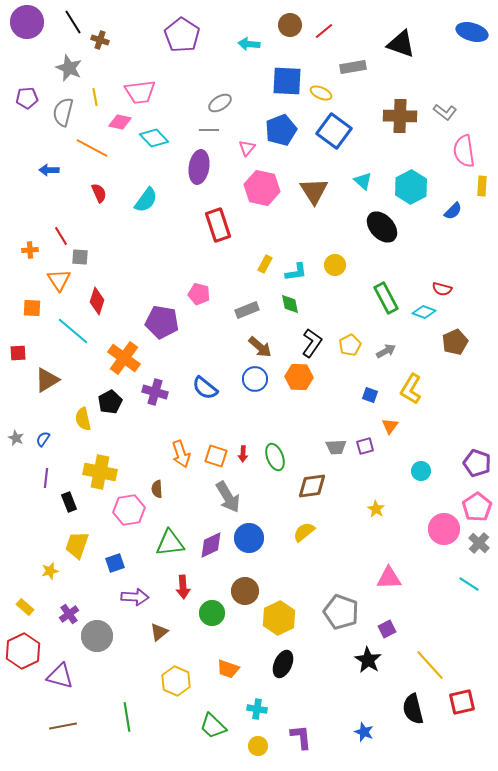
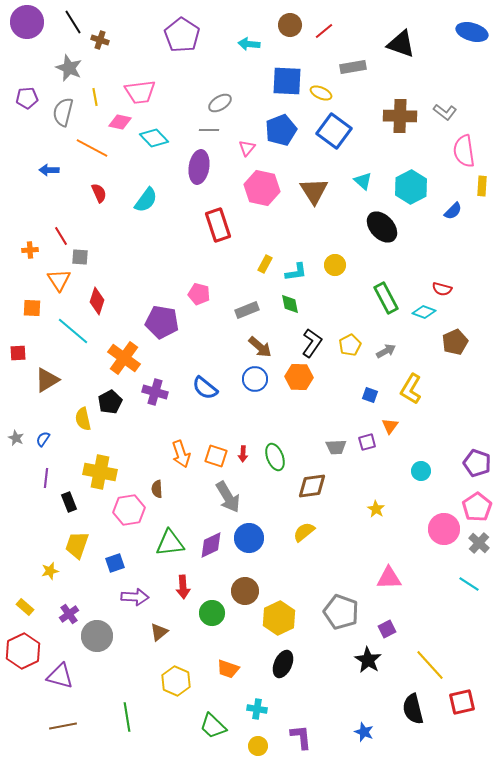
purple square at (365, 446): moved 2 px right, 4 px up
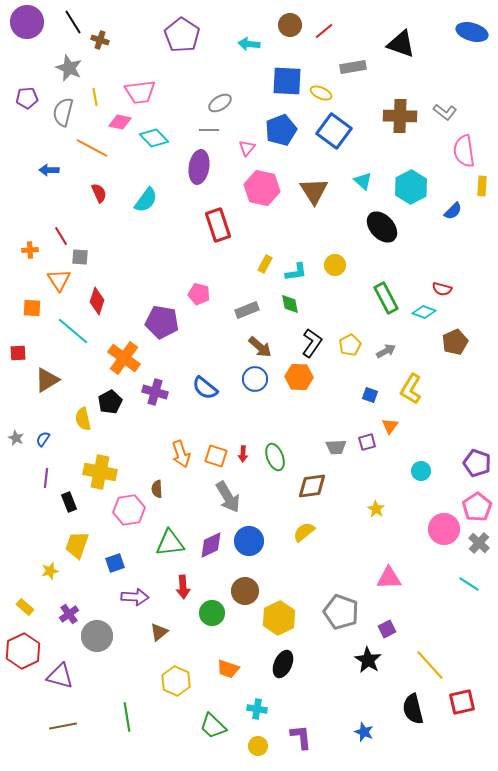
blue circle at (249, 538): moved 3 px down
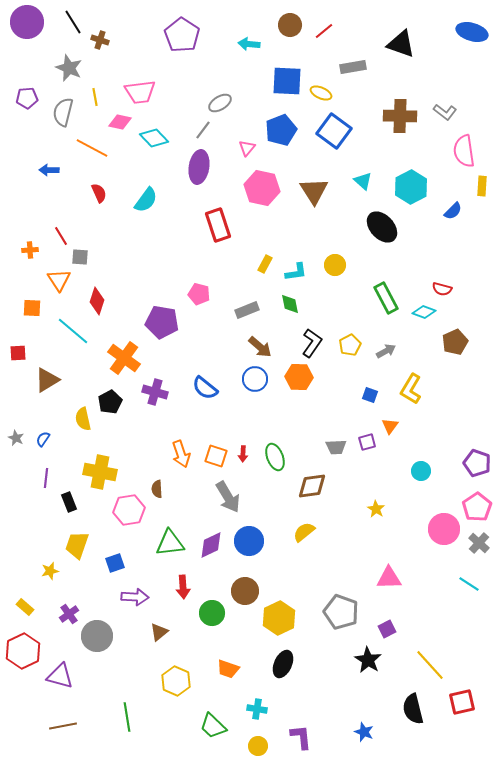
gray line at (209, 130): moved 6 px left; rotated 54 degrees counterclockwise
